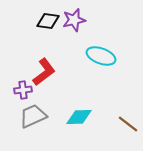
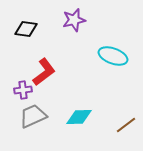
black diamond: moved 22 px left, 8 px down
cyan ellipse: moved 12 px right
brown line: moved 2 px left, 1 px down; rotated 75 degrees counterclockwise
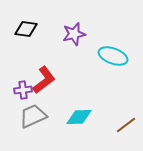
purple star: moved 14 px down
red L-shape: moved 8 px down
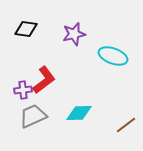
cyan diamond: moved 4 px up
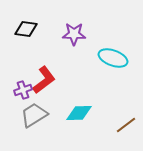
purple star: rotated 15 degrees clockwise
cyan ellipse: moved 2 px down
purple cross: rotated 12 degrees counterclockwise
gray trapezoid: moved 1 px right, 1 px up; rotated 8 degrees counterclockwise
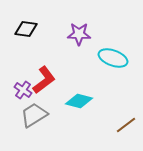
purple star: moved 5 px right
purple cross: rotated 36 degrees counterclockwise
cyan diamond: moved 12 px up; rotated 16 degrees clockwise
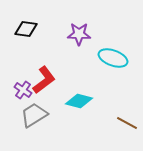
brown line: moved 1 px right, 2 px up; rotated 65 degrees clockwise
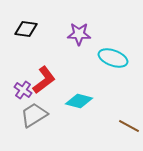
brown line: moved 2 px right, 3 px down
